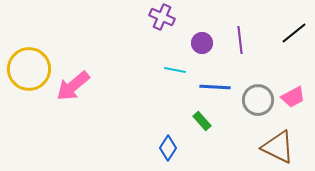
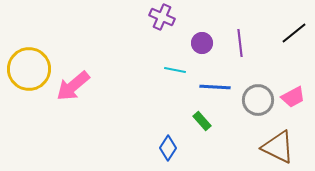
purple line: moved 3 px down
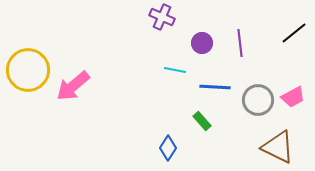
yellow circle: moved 1 px left, 1 px down
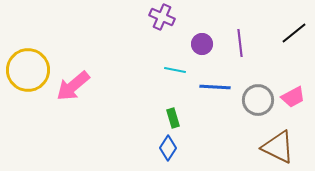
purple circle: moved 1 px down
green rectangle: moved 29 px left, 3 px up; rotated 24 degrees clockwise
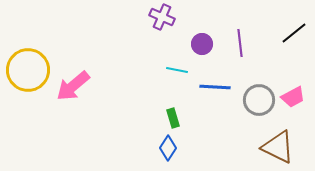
cyan line: moved 2 px right
gray circle: moved 1 px right
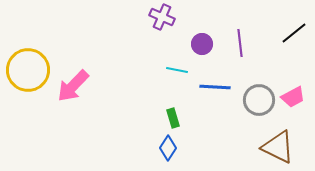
pink arrow: rotated 6 degrees counterclockwise
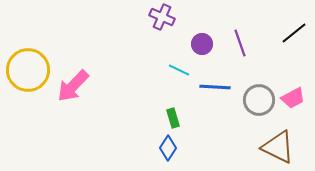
purple line: rotated 12 degrees counterclockwise
cyan line: moved 2 px right; rotated 15 degrees clockwise
pink trapezoid: moved 1 px down
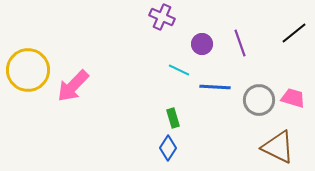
pink trapezoid: rotated 135 degrees counterclockwise
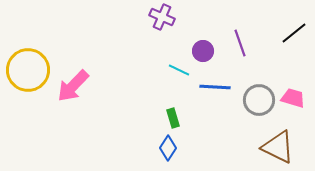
purple circle: moved 1 px right, 7 px down
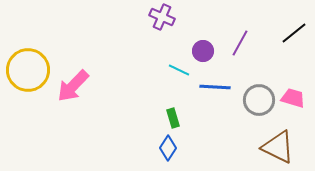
purple line: rotated 48 degrees clockwise
